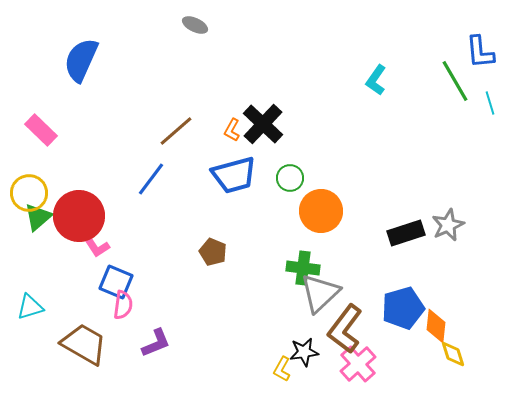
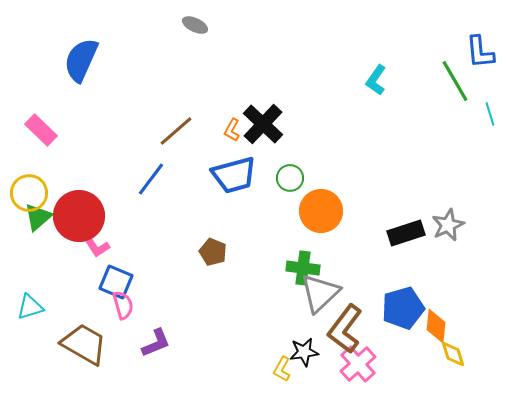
cyan line: moved 11 px down
pink semicircle: rotated 24 degrees counterclockwise
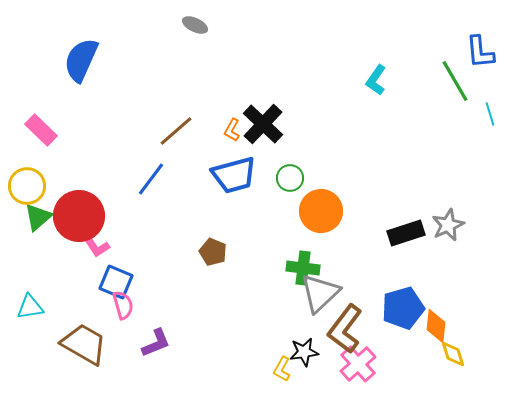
yellow circle: moved 2 px left, 7 px up
cyan triangle: rotated 8 degrees clockwise
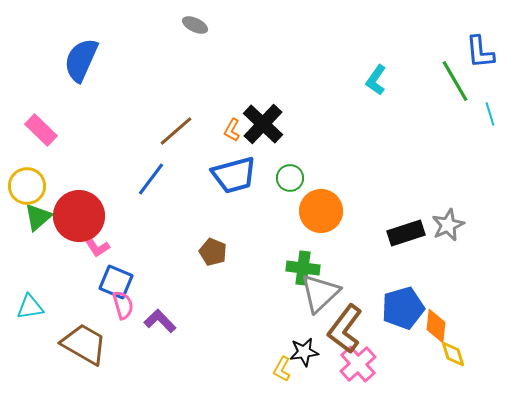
purple L-shape: moved 4 px right, 22 px up; rotated 112 degrees counterclockwise
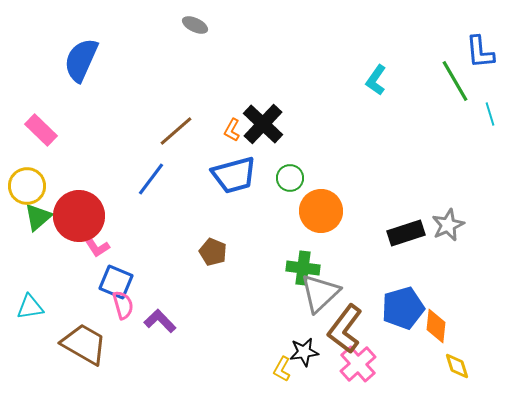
yellow diamond: moved 4 px right, 12 px down
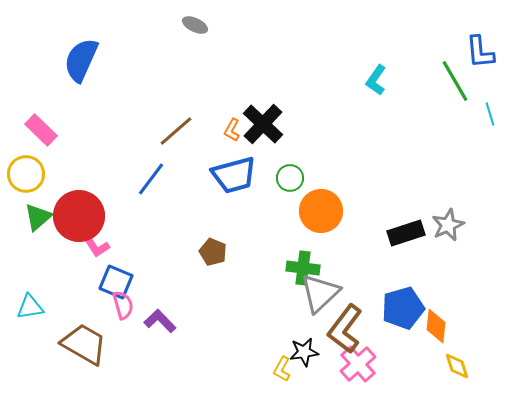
yellow circle: moved 1 px left, 12 px up
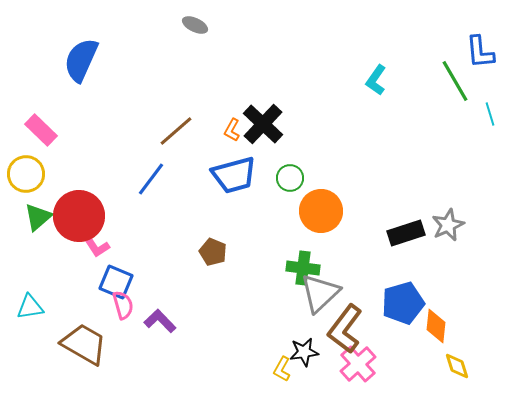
blue pentagon: moved 5 px up
